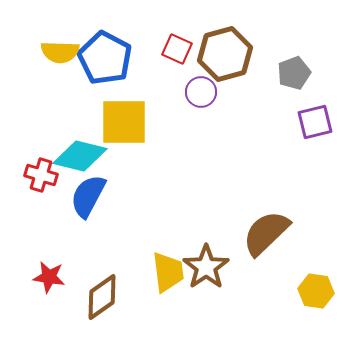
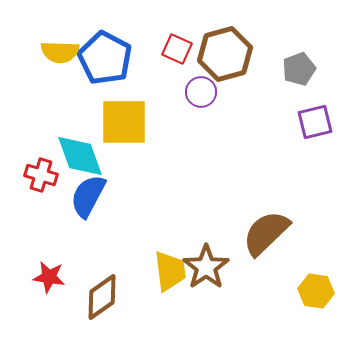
gray pentagon: moved 5 px right, 4 px up
cyan diamond: rotated 56 degrees clockwise
yellow trapezoid: moved 2 px right, 1 px up
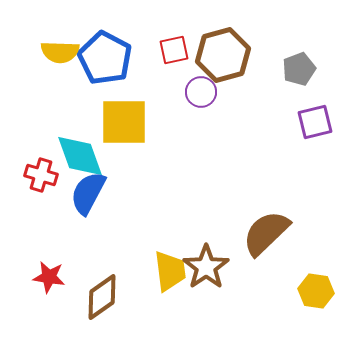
red square: moved 3 px left, 1 px down; rotated 36 degrees counterclockwise
brown hexagon: moved 2 px left, 1 px down
blue semicircle: moved 3 px up
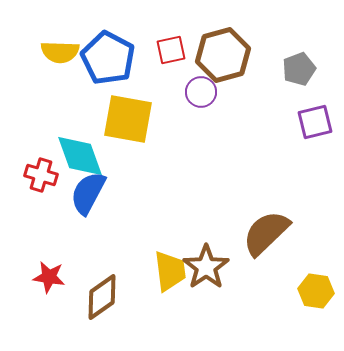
red square: moved 3 px left
blue pentagon: moved 3 px right
yellow square: moved 4 px right, 3 px up; rotated 10 degrees clockwise
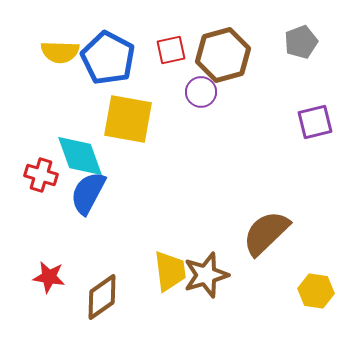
gray pentagon: moved 2 px right, 27 px up
brown star: moved 8 px down; rotated 18 degrees clockwise
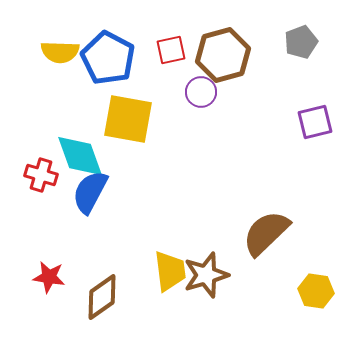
blue semicircle: moved 2 px right, 1 px up
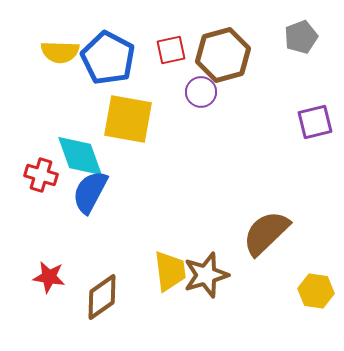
gray pentagon: moved 5 px up
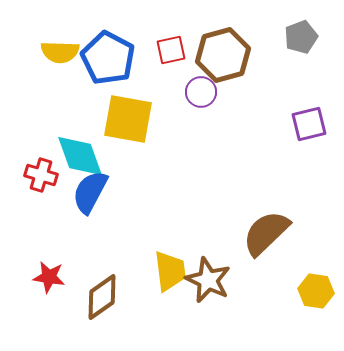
purple square: moved 6 px left, 2 px down
brown star: moved 2 px right, 5 px down; rotated 30 degrees counterclockwise
